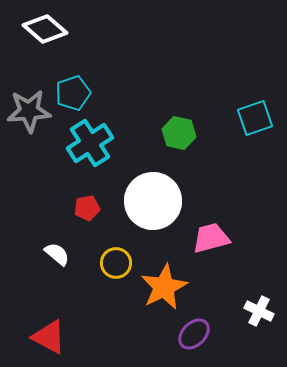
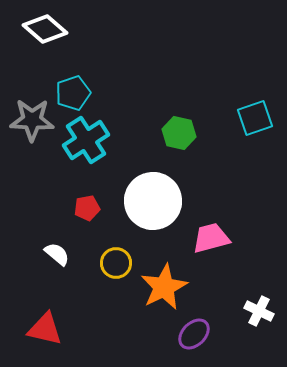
gray star: moved 3 px right, 9 px down; rotated 6 degrees clockwise
cyan cross: moved 4 px left, 3 px up
red triangle: moved 4 px left, 8 px up; rotated 15 degrees counterclockwise
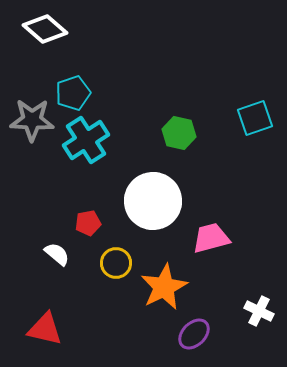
red pentagon: moved 1 px right, 15 px down
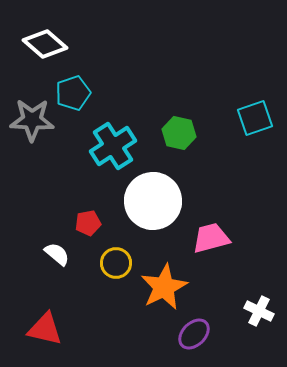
white diamond: moved 15 px down
cyan cross: moved 27 px right, 6 px down
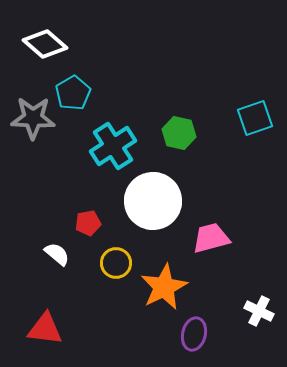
cyan pentagon: rotated 12 degrees counterclockwise
gray star: moved 1 px right, 2 px up
red triangle: rotated 6 degrees counterclockwise
purple ellipse: rotated 32 degrees counterclockwise
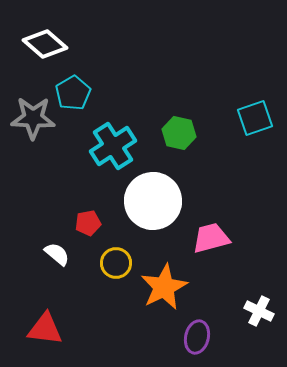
purple ellipse: moved 3 px right, 3 px down
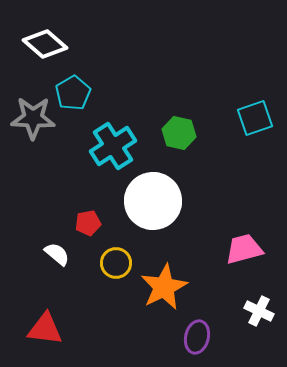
pink trapezoid: moved 33 px right, 11 px down
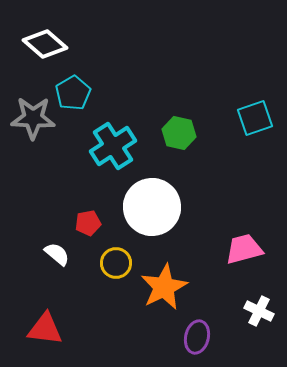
white circle: moved 1 px left, 6 px down
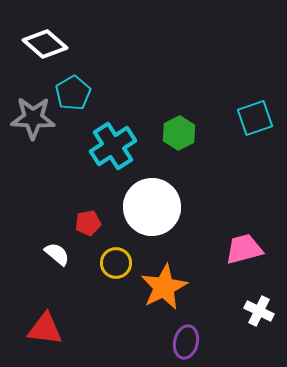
green hexagon: rotated 20 degrees clockwise
purple ellipse: moved 11 px left, 5 px down
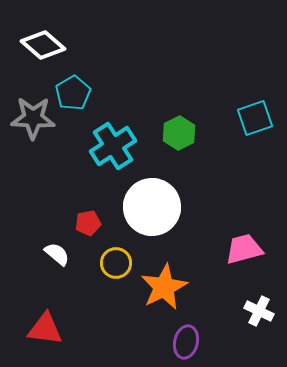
white diamond: moved 2 px left, 1 px down
